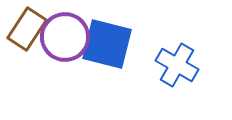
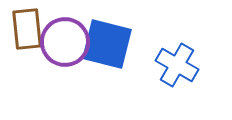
brown rectangle: rotated 39 degrees counterclockwise
purple circle: moved 5 px down
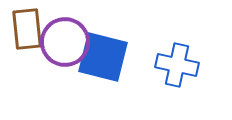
blue square: moved 4 px left, 13 px down
blue cross: rotated 18 degrees counterclockwise
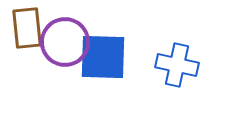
brown rectangle: moved 1 px up
blue square: rotated 12 degrees counterclockwise
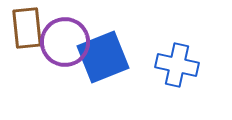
blue square: rotated 24 degrees counterclockwise
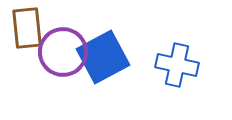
purple circle: moved 2 px left, 10 px down
blue square: rotated 6 degrees counterclockwise
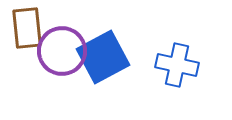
purple circle: moved 1 px left, 1 px up
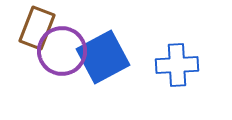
brown rectangle: moved 10 px right; rotated 27 degrees clockwise
blue cross: rotated 15 degrees counterclockwise
